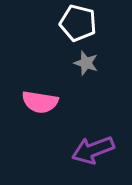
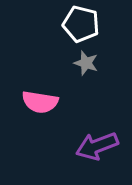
white pentagon: moved 3 px right, 1 px down
purple arrow: moved 4 px right, 4 px up
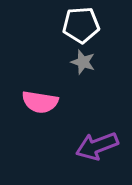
white pentagon: moved 1 px down; rotated 18 degrees counterclockwise
gray star: moved 3 px left, 1 px up
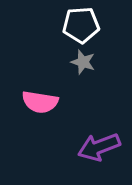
purple arrow: moved 2 px right, 1 px down
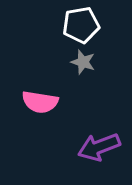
white pentagon: rotated 6 degrees counterclockwise
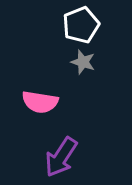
white pentagon: rotated 12 degrees counterclockwise
purple arrow: moved 38 px left, 10 px down; rotated 36 degrees counterclockwise
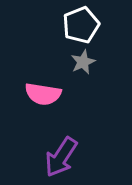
gray star: rotated 30 degrees clockwise
pink semicircle: moved 3 px right, 8 px up
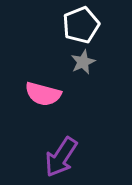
pink semicircle: rotated 6 degrees clockwise
